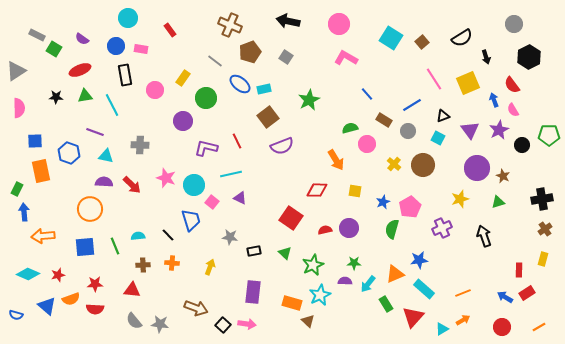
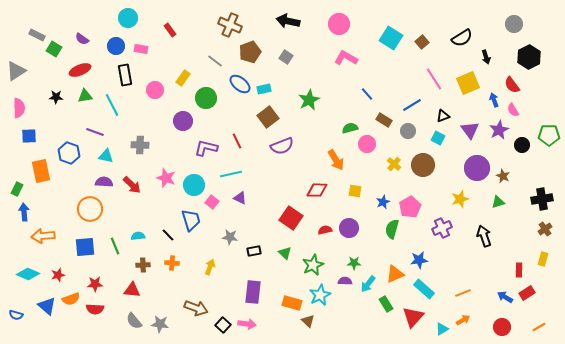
blue square at (35, 141): moved 6 px left, 5 px up
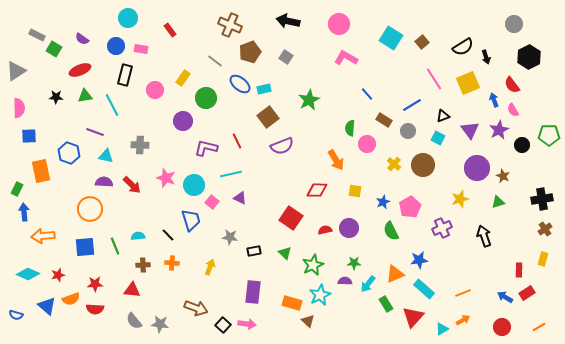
black semicircle at (462, 38): moved 1 px right, 9 px down
black rectangle at (125, 75): rotated 25 degrees clockwise
green semicircle at (350, 128): rotated 70 degrees counterclockwise
green semicircle at (392, 229): moved 1 px left, 2 px down; rotated 42 degrees counterclockwise
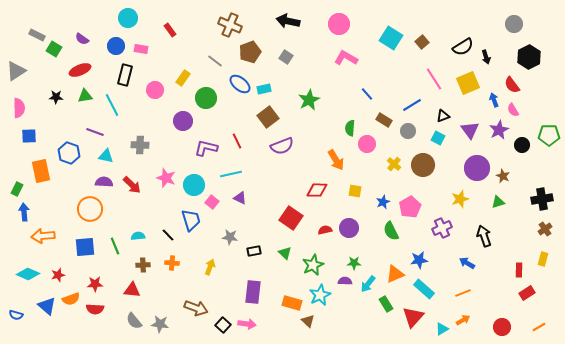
blue arrow at (505, 297): moved 38 px left, 34 px up
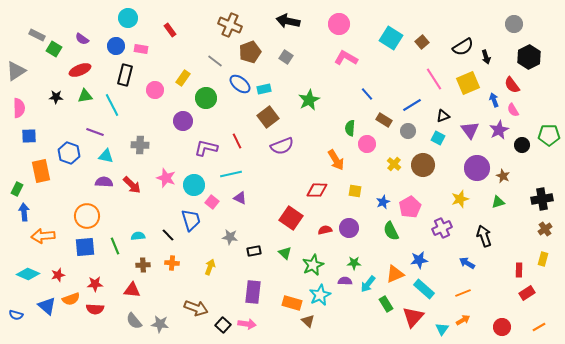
orange circle at (90, 209): moved 3 px left, 7 px down
cyan triangle at (442, 329): rotated 24 degrees counterclockwise
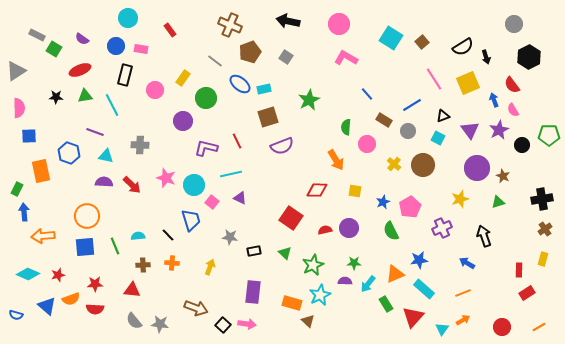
brown square at (268, 117): rotated 20 degrees clockwise
green semicircle at (350, 128): moved 4 px left, 1 px up
